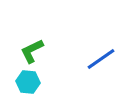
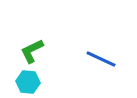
blue line: rotated 60 degrees clockwise
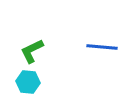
blue line: moved 1 px right, 12 px up; rotated 20 degrees counterclockwise
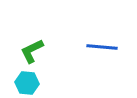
cyan hexagon: moved 1 px left, 1 px down
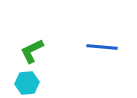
cyan hexagon: rotated 10 degrees counterclockwise
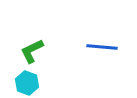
cyan hexagon: rotated 25 degrees clockwise
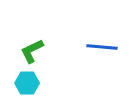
cyan hexagon: rotated 20 degrees counterclockwise
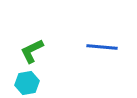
cyan hexagon: rotated 10 degrees counterclockwise
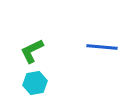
cyan hexagon: moved 8 px right
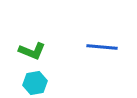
green L-shape: rotated 132 degrees counterclockwise
